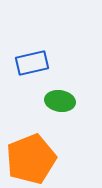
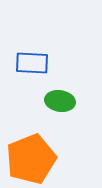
blue rectangle: rotated 16 degrees clockwise
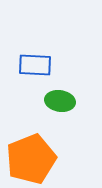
blue rectangle: moved 3 px right, 2 px down
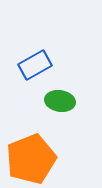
blue rectangle: rotated 32 degrees counterclockwise
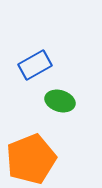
green ellipse: rotated 8 degrees clockwise
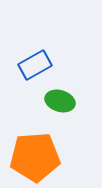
orange pentagon: moved 4 px right, 2 px up; rotated 18 degrees clockwise
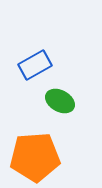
green ellipse: rotated 12 degrees clockwise
